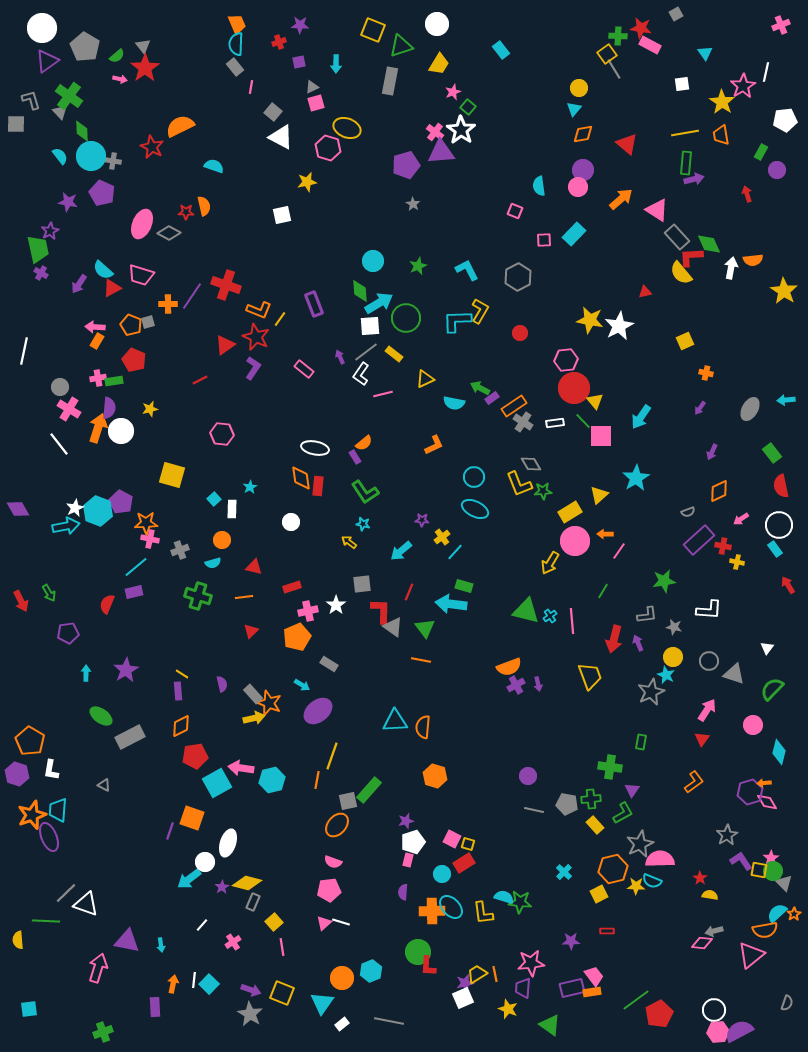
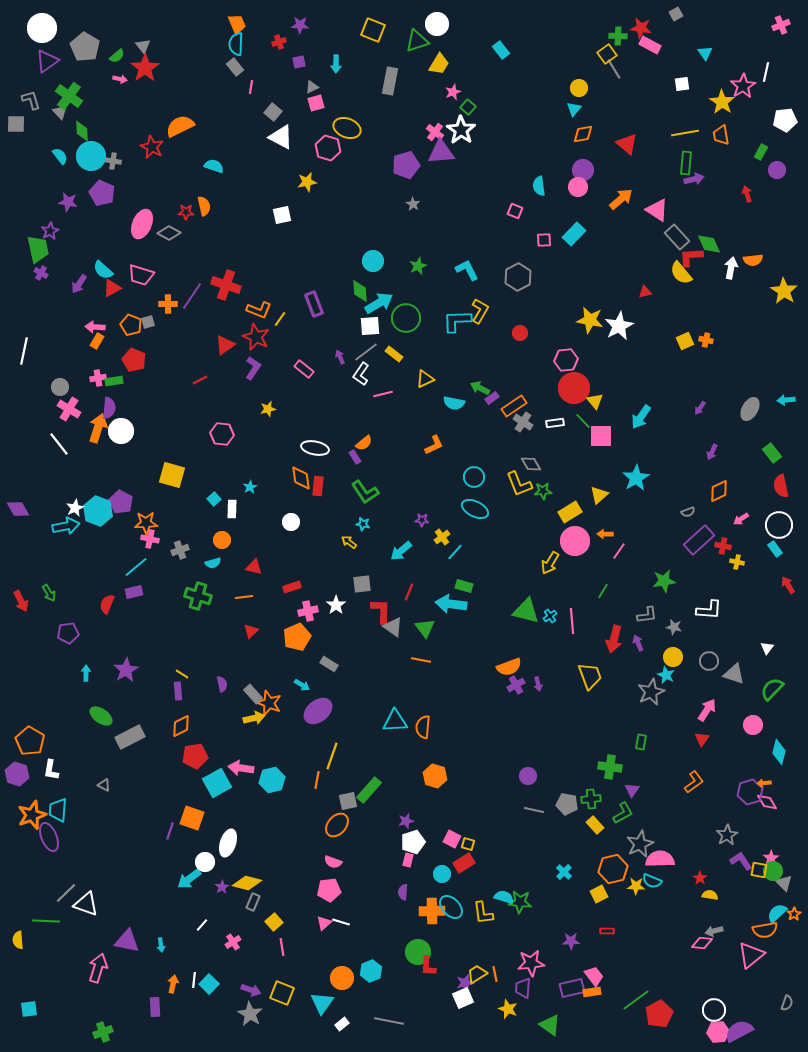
green triangle at (401, 46): moved 16 px right, 5 px up
orange cross at (706, 373): moved 33 px up
yellow star at (150, 409): moved 118 px right
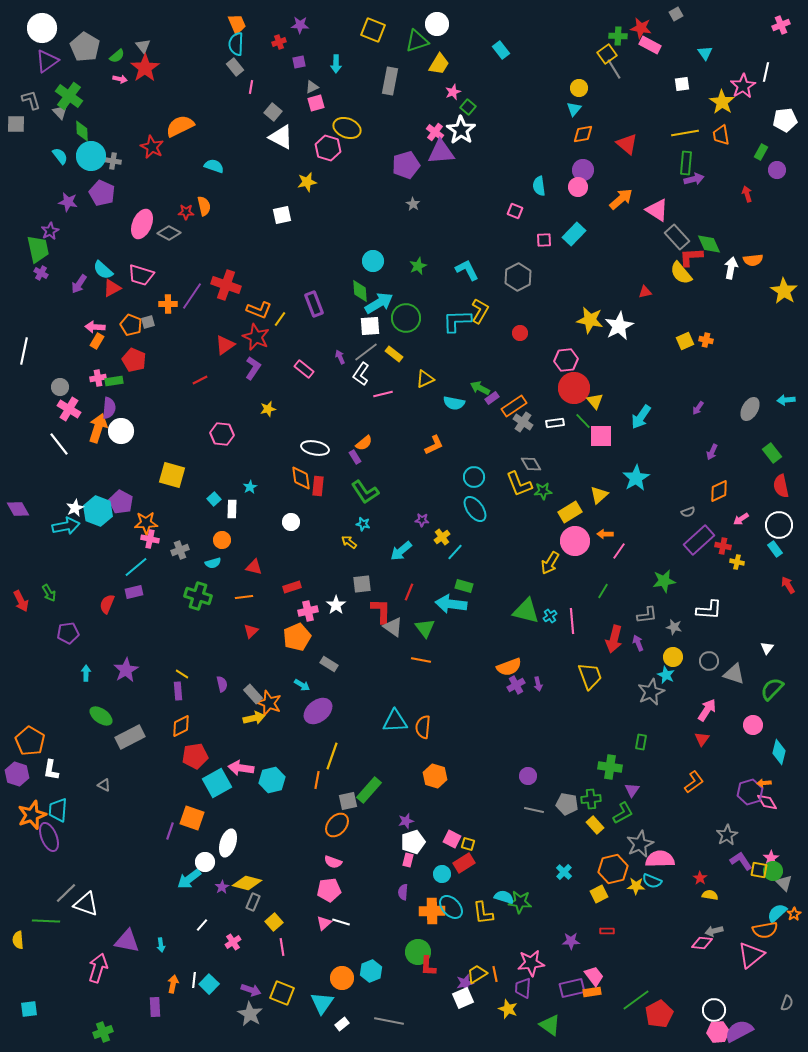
purple arrow at (700, 408): moved 2 px left
cyan ellipse at (475, 509): rotated 28 degrees clockwise
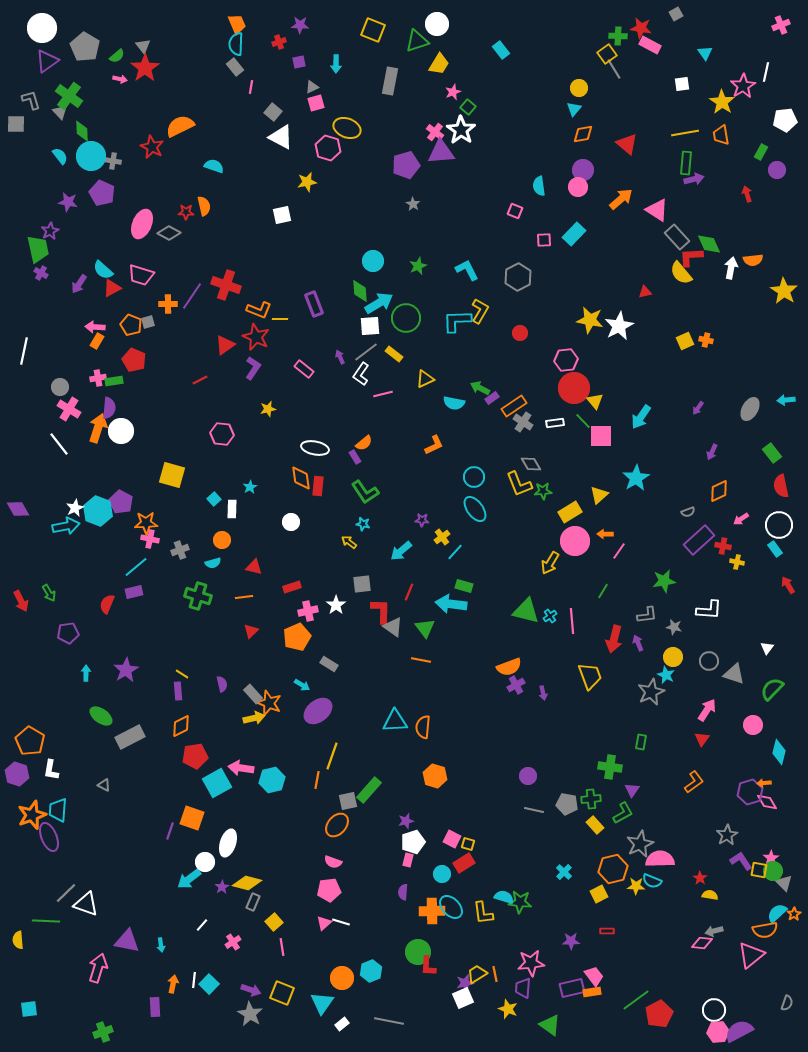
yellow line at (280, 319): rotated 56 degrees clockwise
purple arrow at (538, 684): moved 5 px right, 9 px down
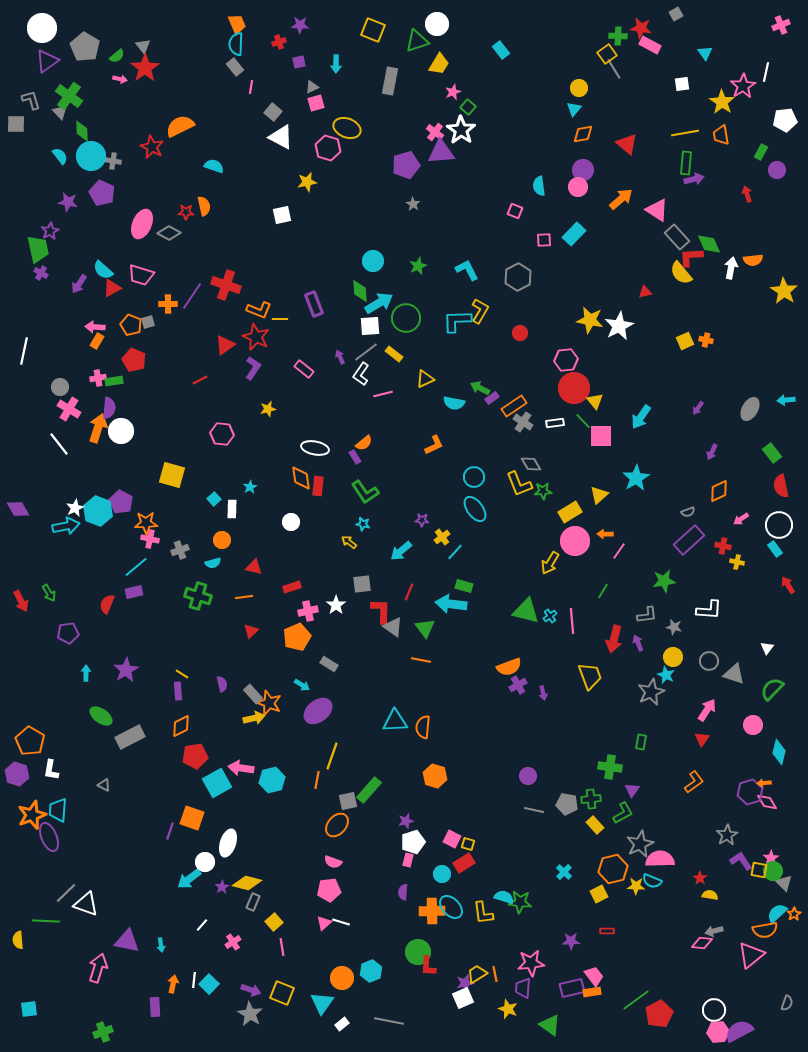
purple rectangle at (699, 540): moved 10 px left
purple cross at (516, 685): moved 2 px right
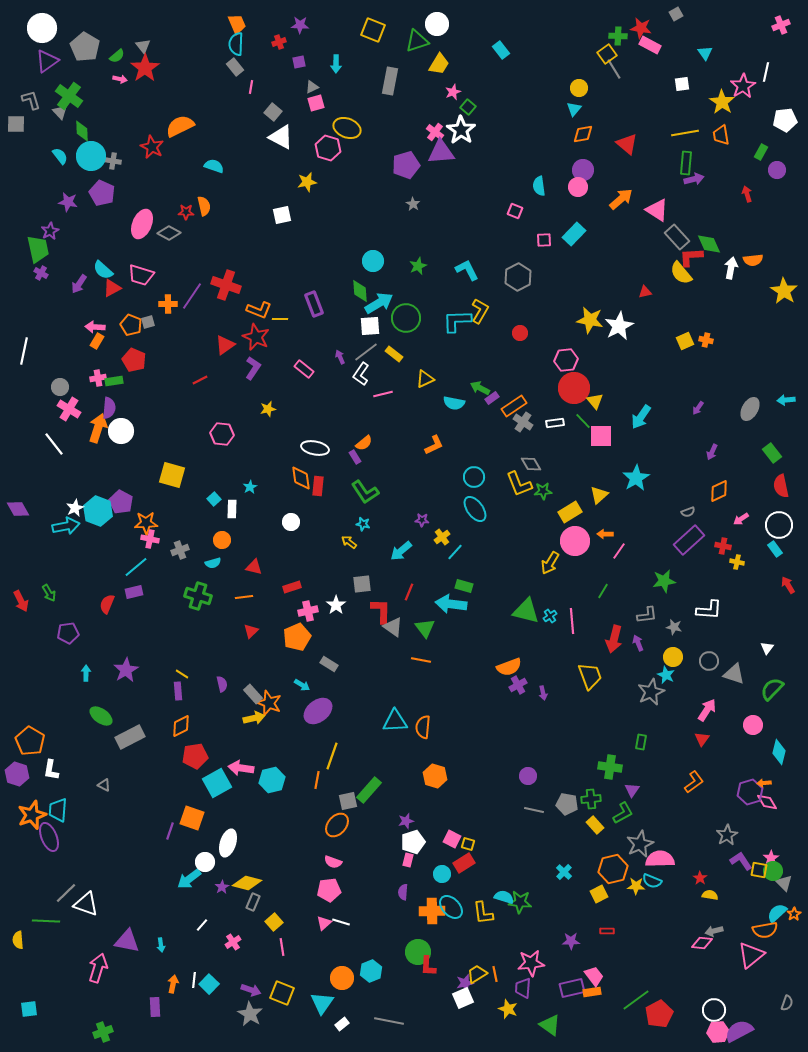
white line at (59, 444): moved 5 px left
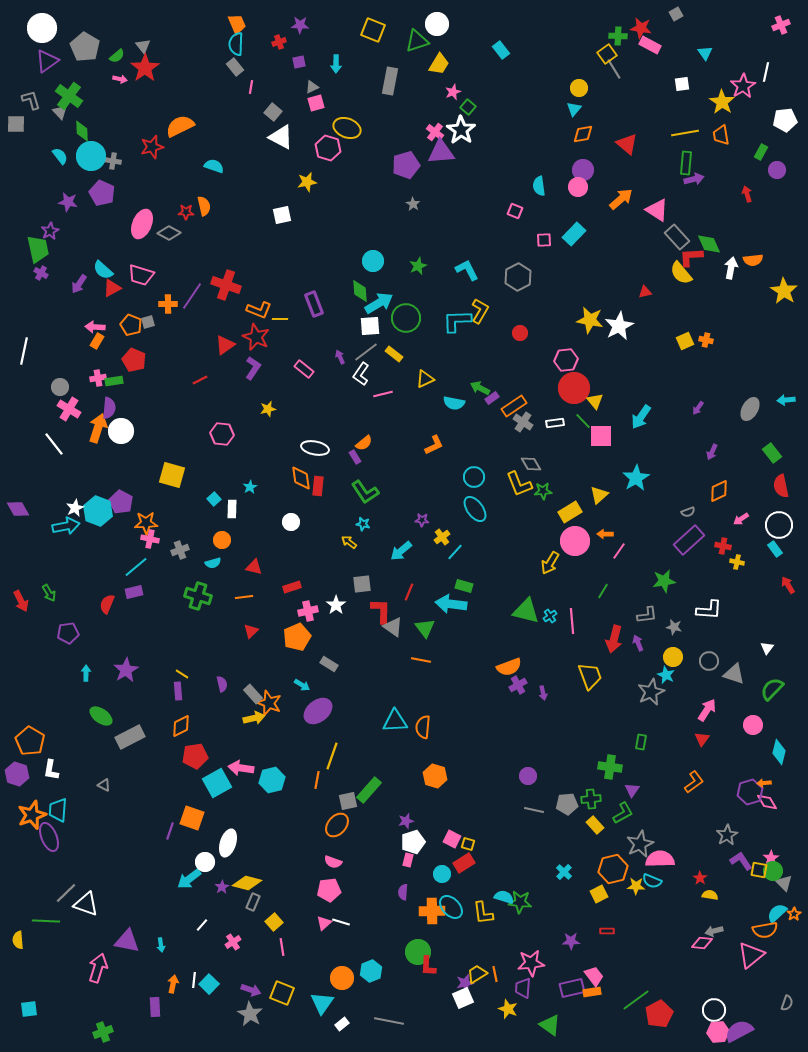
red star at (152, 147): rotated 30 degrees clockwise
gray pentagon at (567, 804): rotated 15 degrees counterclockwise
